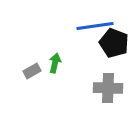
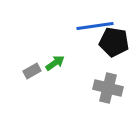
black pentagon: moved 1 px up; rotated 12 degrees counterclockwise
green arrow: rotated 42 degrees clockwise
gray cross: rotated 12 degrees clockwise
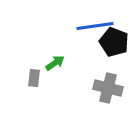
black pentagon: rotated 12 degrees clockwise
gray rectangle: moved 2 px right, 7 px down; rotated 54 degrees counterclockwise
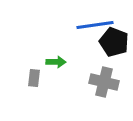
blue line: moved 1 px up
green arrow: moved 1 px right, 1 px up; rotated 36 degrees clockwise
gray cross: moved 4 px left, 6 px up
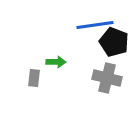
gray cross: moved 3 px right, 4 px up
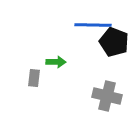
blue line: moved 2 px left; rotated 9 degrees clockwise
gray cross: moved 18 px down
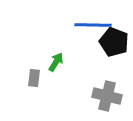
green arrow: rotated 60 degrees counterclockwise
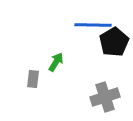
black pentagon: rotated 20 degrees clockwise
gray rectangle: moved 1 px left, 1 px down
gray cross: moved 2 px left, 1 px down; rotated 32 degrees counterclockwise
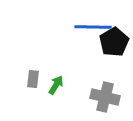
blue line: moved 2 px down
green arrow: moved 23 px down
gray cross: rotated 32 degrees clockwise
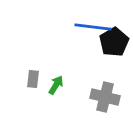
blue line: rotated 6 degrees clockwise
